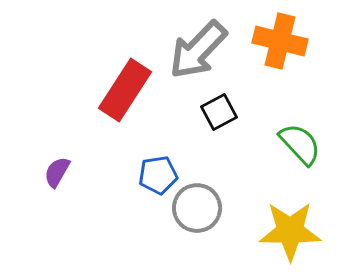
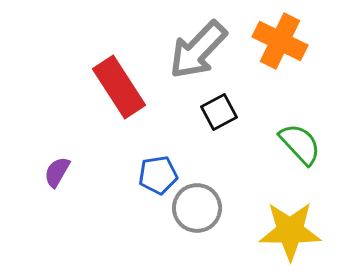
orange cross: rotated 12 degrees clockwise
red rectangle: moved 6 px left, 3 px up; rotated 66 degrees counterclockwise
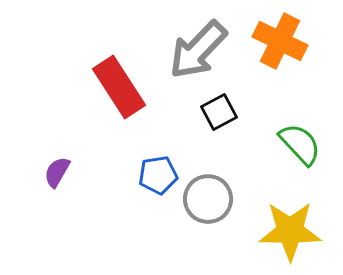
gray circle: moved 11 px right, 9 px up
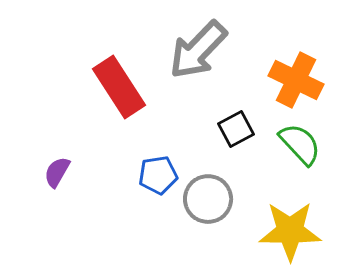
orange cross: moved 16 px right, 39 px down
black square: moved 17 px right, 17 px down
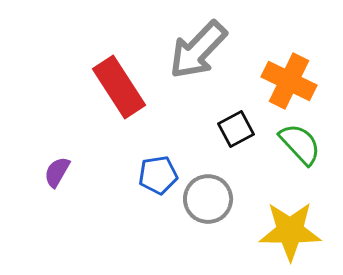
orange cross: moved 7 px left, 1 px down
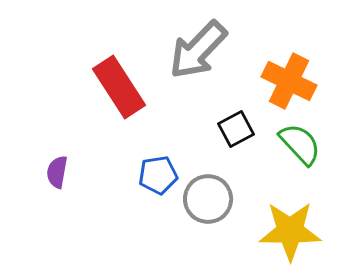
purple semicircle: rotated 20 degrees counterclockwise
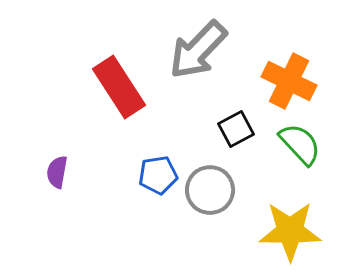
gray circle: moved 2 px right, 9 px up
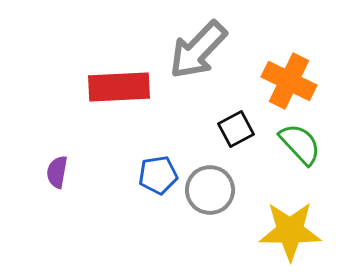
red rectangle: rotated 60 degrees counterclockwise
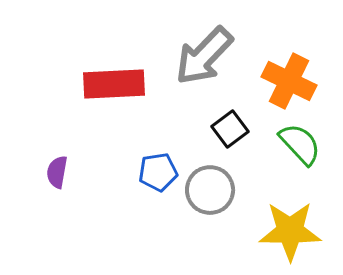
gray arrow: moved 6 px right, 6 px down
red rectangle: moved 5 px left, 3 px up
black square: moved 6 px left; rotated 9 degrees counterclockwise
blue pentagon: moved 3 px up
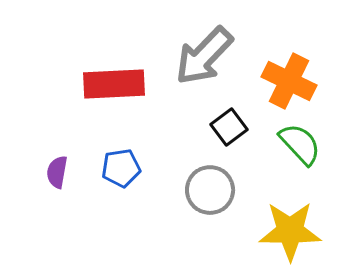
black square: moved 1 px left, 2 px up
blue pentagon: moved 37 px left, 4 px up
